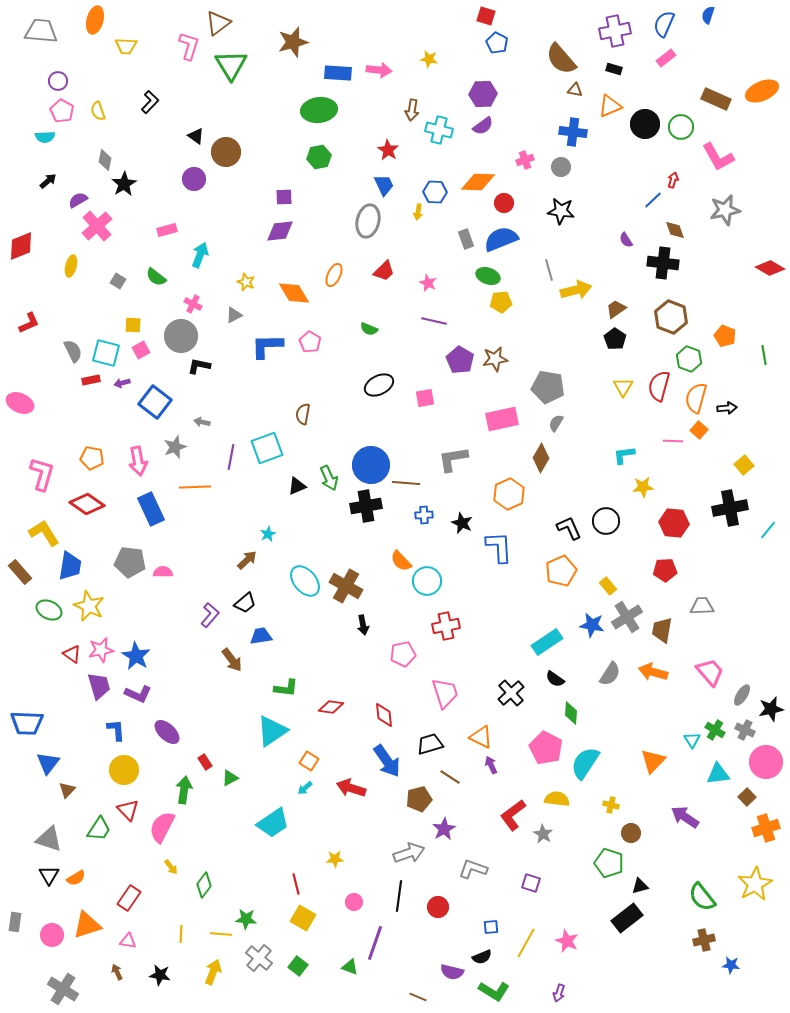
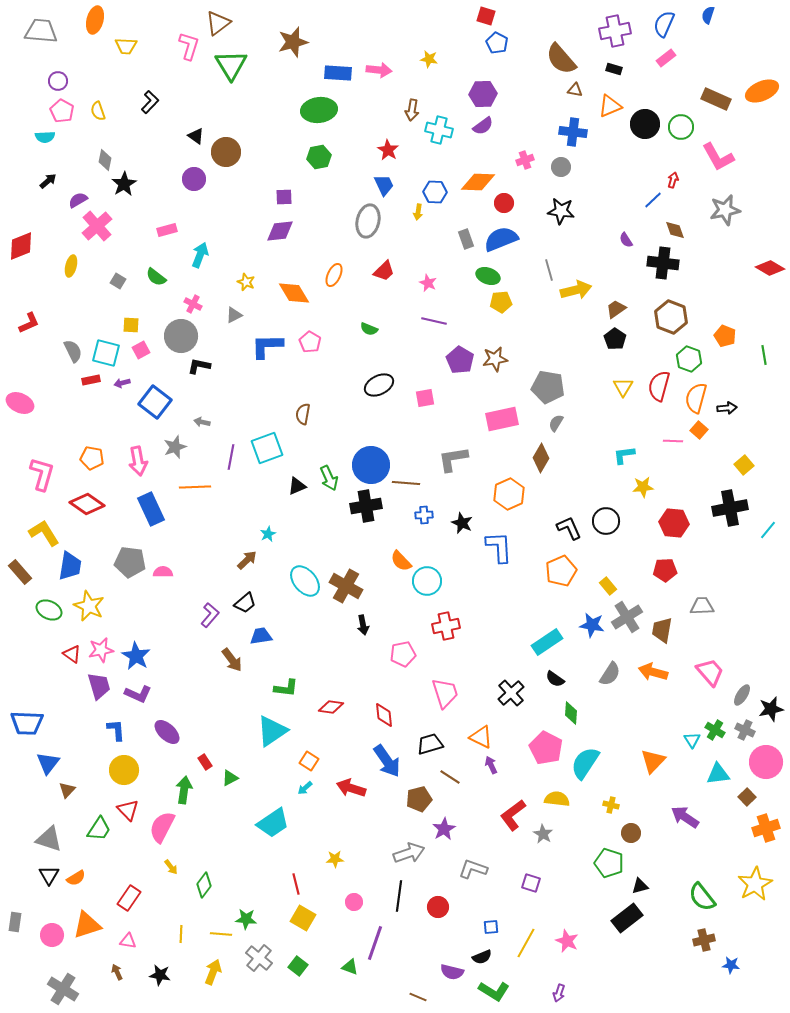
yellow square at (133, 325): moved 2 px left
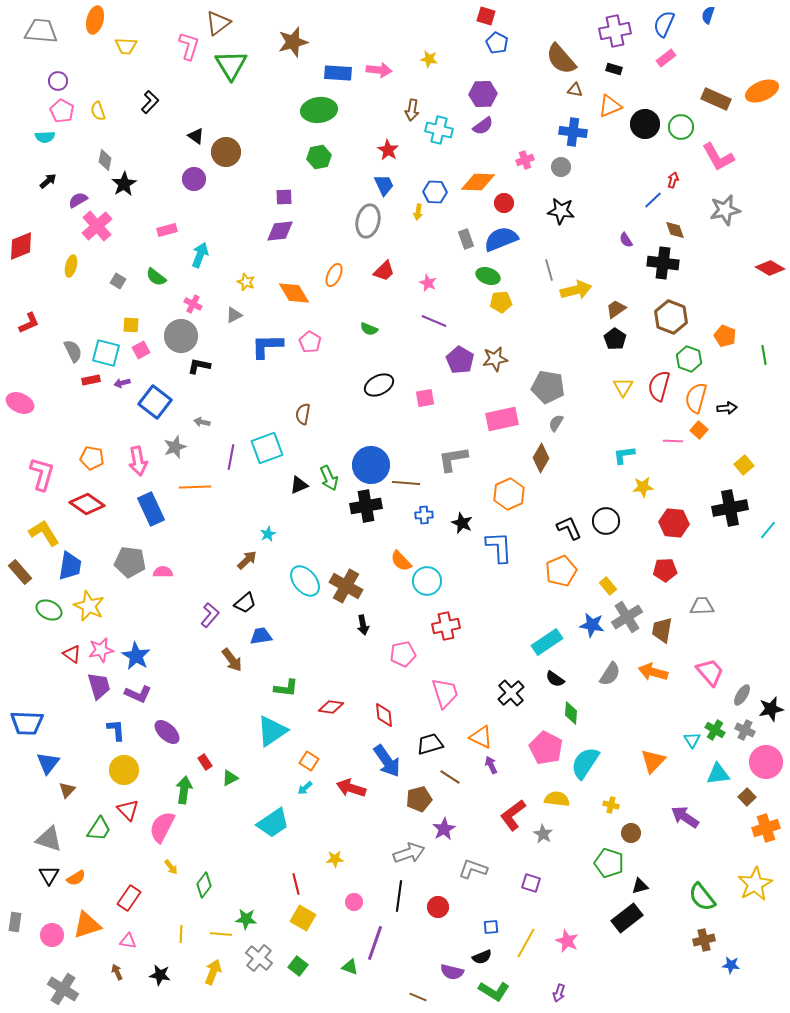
purple line at (434, 321): rotated 10 degrees clockwise
black triangle at (297, 486): moved 2 px right, 1 px up
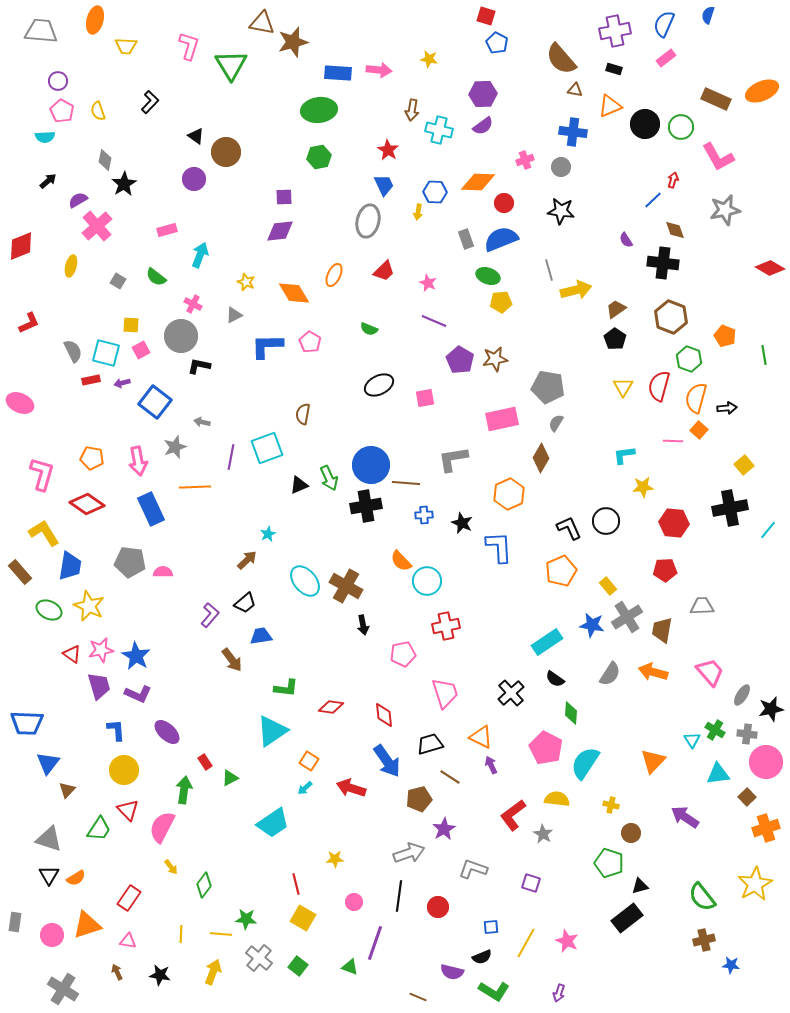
brown triangle at (218, 23): moved 44 px right; rotated 48 degrees clockwise
gray cross at (745, 730): moved 2 px right, 4 px down; rotated 18 degrees counterclockwise
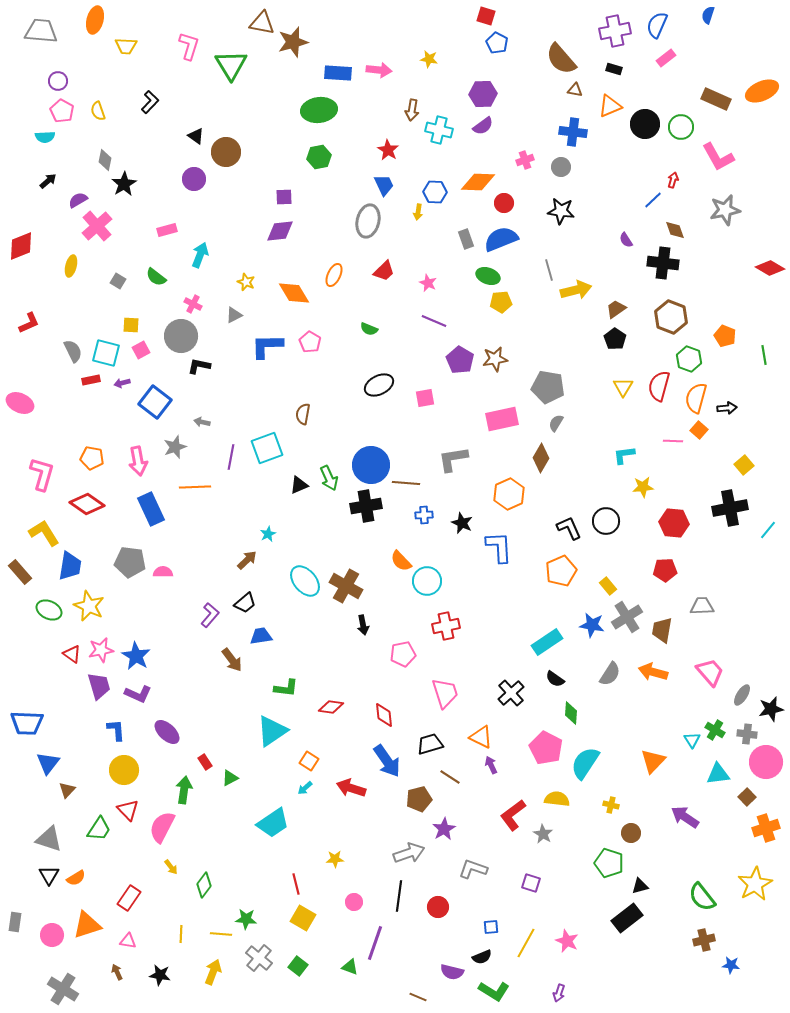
blue semicircle at (664, 24): moved 7 px left, 1 px down
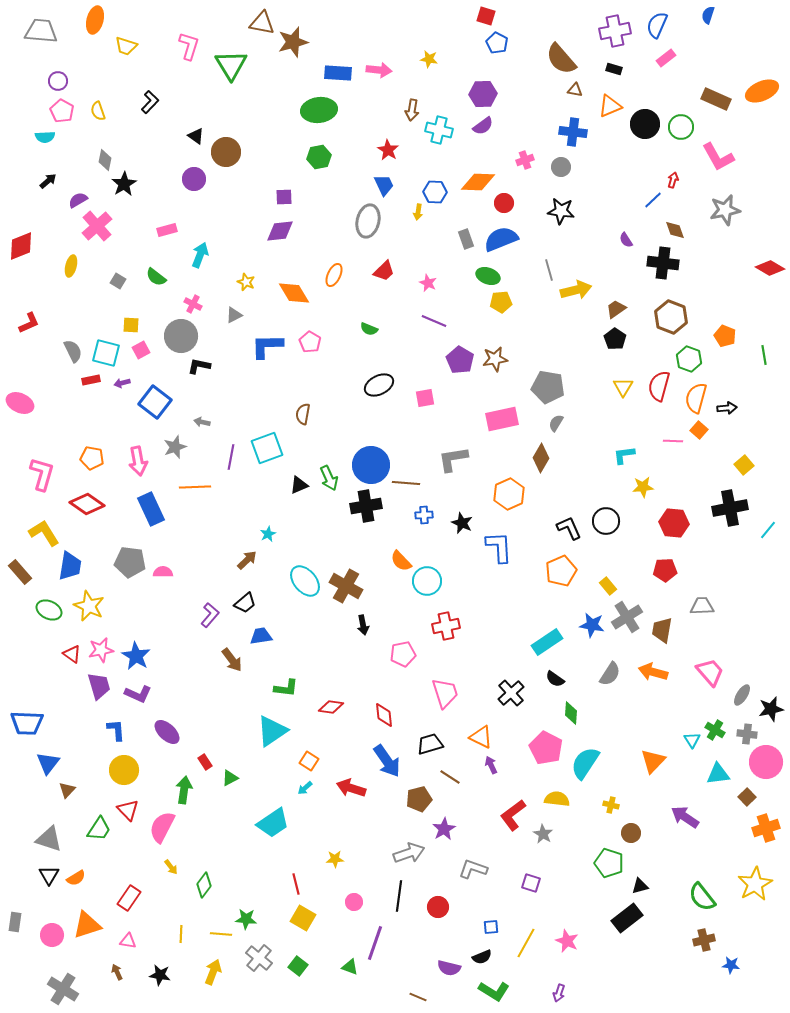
yellow trapezoid at (126, 46): rotated 15 degrees clockwise
purple semicircle at (452, 972): moved 3 px left, 4 px up
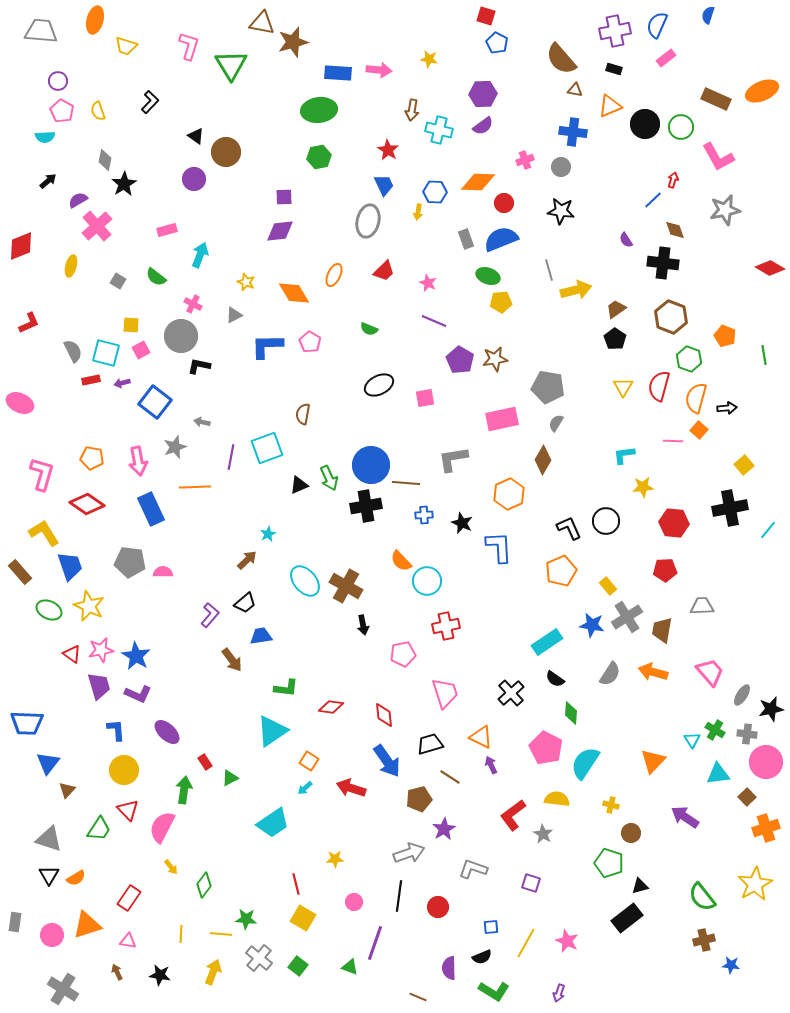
brown diamond at (541, 458): moved 2 px right, 2 px down
blue trapezoid at (70, 566): rotated 28 degrees counterclockwise
purple semicircle at (449, 968): rotated 75 degrees clockwise
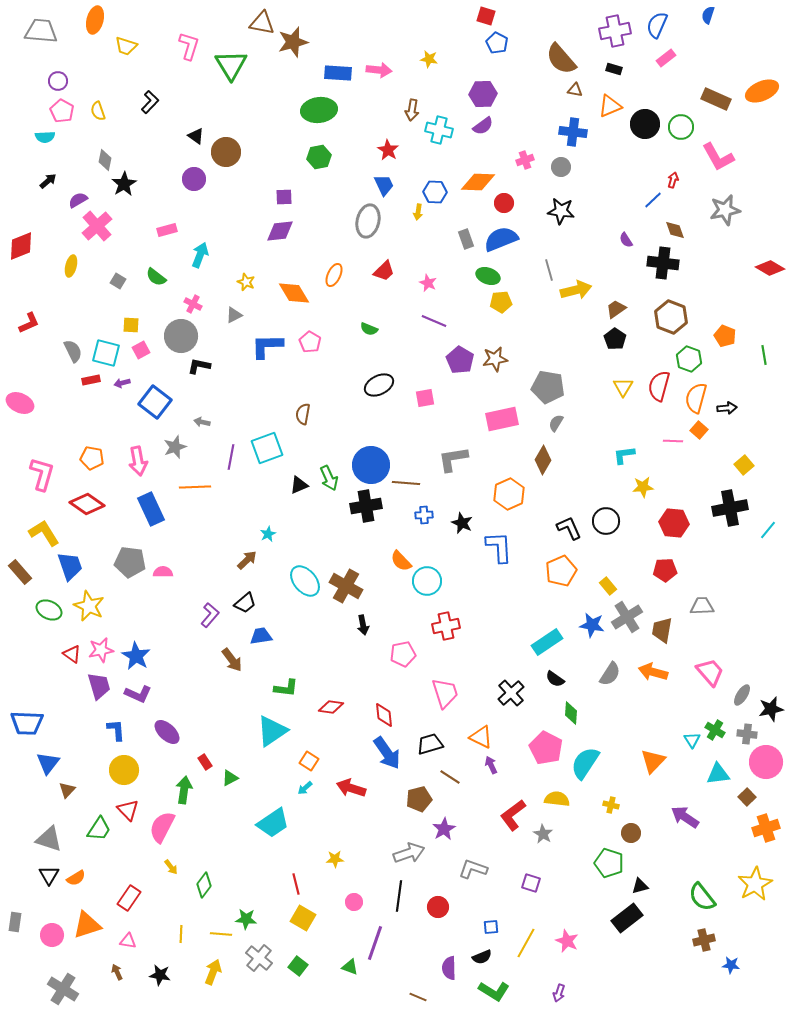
blue arrow at (387, 761): moved 8 px up
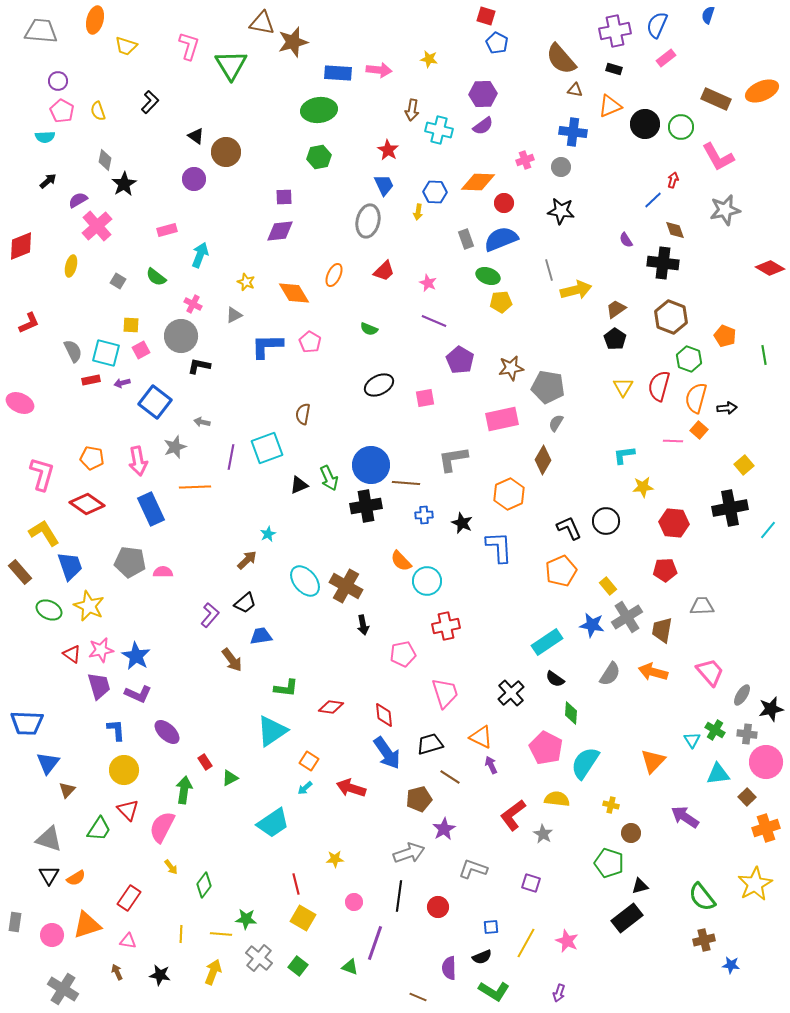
brown star at (495, 359): moved 16 px right, 9 px down
